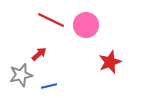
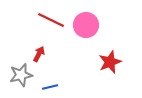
red arrow: rotated 21 degrees counterclockwise
blue line: moved 1 px right, 1 px down
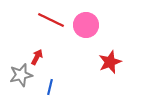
red arrow: moved 2 px left, 3 px down
blue line: rotated 63 degrees counterclockwise
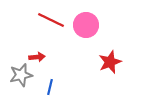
red arrow: rotated 56 degrees clockwise
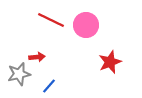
gray star: moved 2 px left, 1 px up
blue line: moved 1 px left, 1 px up; rotated 28 degrees clockwise
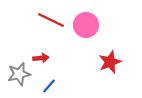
red arrow: moved 4 px right, 1 px down
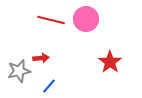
red line: rotated 12 degrees counterclockwise
pink circle: moved 6 px up
red star: rotated 15 degrees counterclockwise
gray star: moved 3 px up
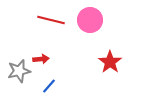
pink circle: moved 4 px right, 1 px down
red arrow: moved 1 px down
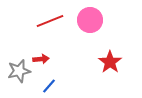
red line: moved 1 px left, 1 px down; rotated 36 degrees counterclockwise
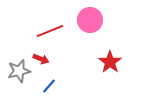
red line: moved 10 px down
red arrow: rotated 28 degrees clockwise
